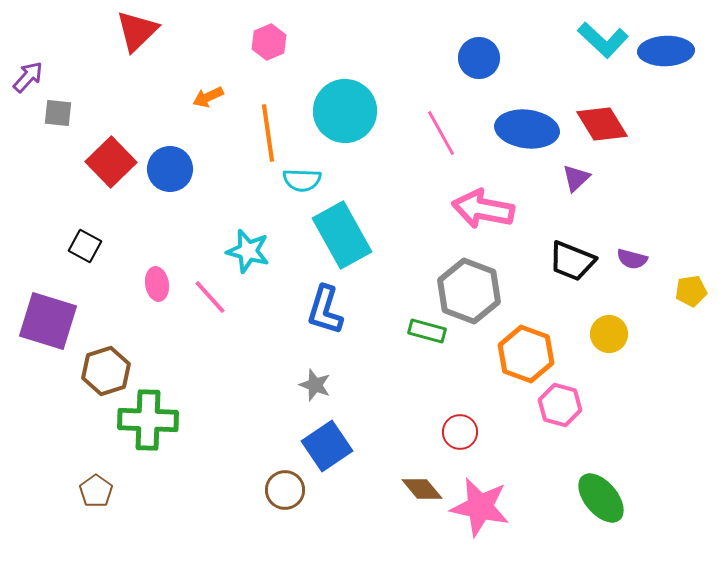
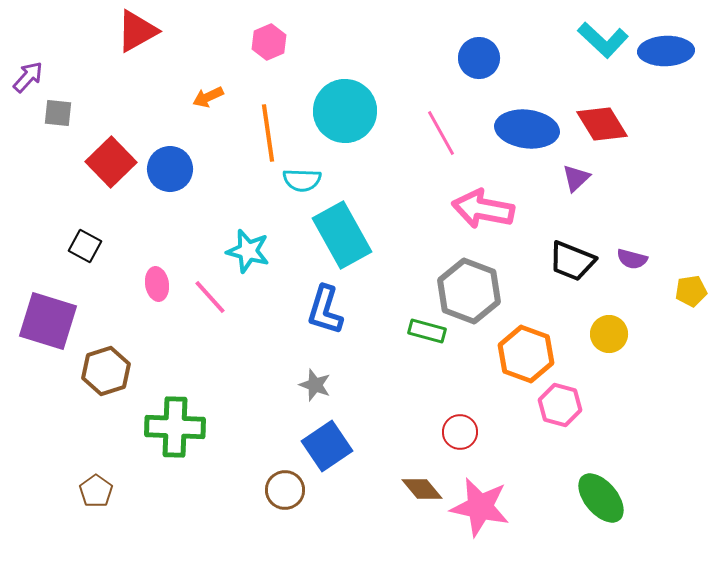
red triangle at (137, 31): rotated 15 degrees clockwise
green cross at (148, 420): moved 27 px right, 7 px down
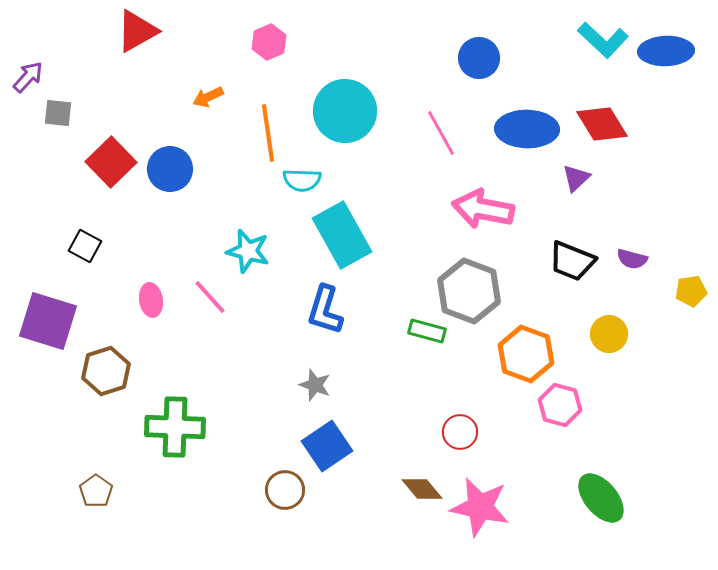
blue ellipse at (527, 129): rotated 6 degrees counterclockwise
pink ellipse at (157, 284): moved 6 px left, 16 px down
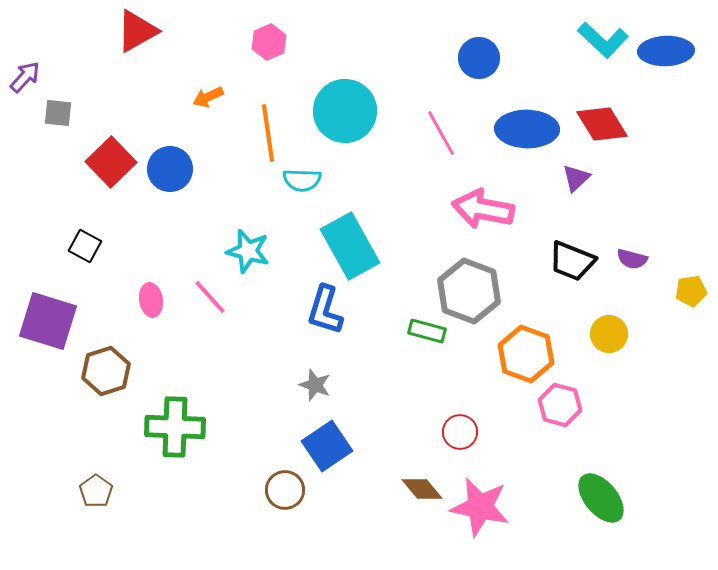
purple arrow at (28, 77): moved 3 px left
cyan rectangle at (342, 235): moved 8 px right, 11 px down
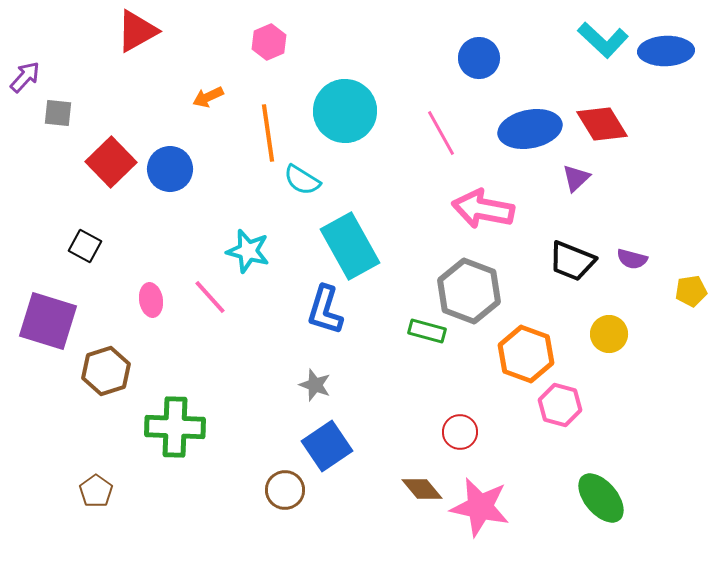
blue ellipse at (527, 129): moved 3 px right; rotated 12 degrees counterclockwise
cyan semicircle at (302, 180): rotated 30 degrees clockwise
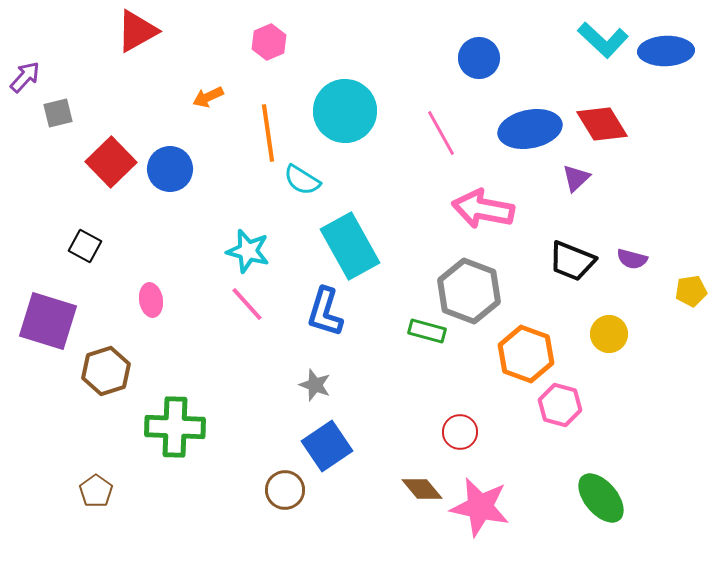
gray square at (58, 113): rotated 20 degrees counterclockwise
pink line at (210, 297): moved 37 px right, 7 px down
blue L-shape at (325, 310): moved 2 px down
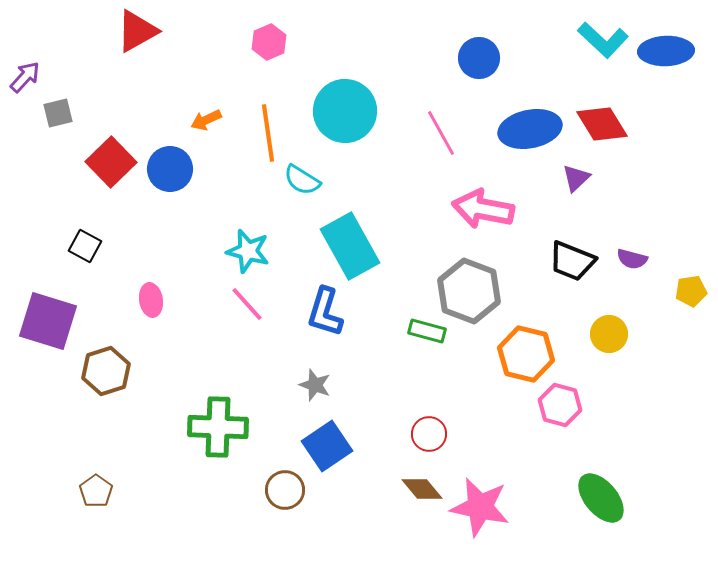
orange arrow at (208, 97): moved 2 px left, 23 px down
orange hexagon at (526, 354): rotated 6 degrees counterclockwise
green cross at (175, 427): moved 43 px right
red circle at (460, 432): moved 31 px left, 2 px down
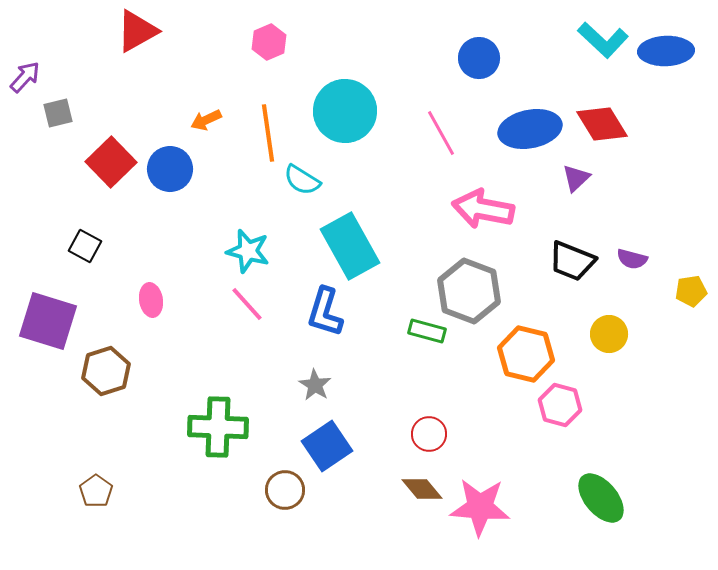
gray star at (315, 385): rotated 12 degrees clockwise
pink star at (480, 507): rotated 8 degrees counterclockwise
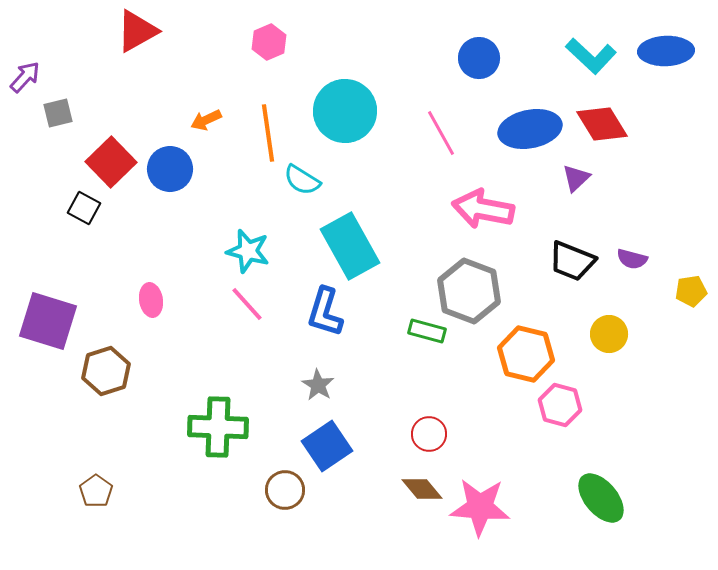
cyan L-shape at (603, 40): moved 12 px left, 16 px down
black square at (85, 246): moved 1 px left, 38 px up
gray star at (315, 385): moved 3 px right
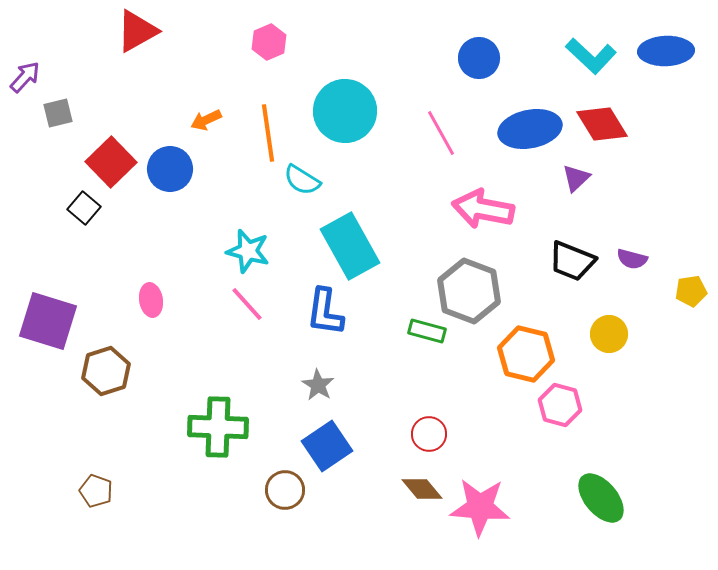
black square at (84, 208): rotated 12 degrees clockwise
blue L-shape at (325, 312): rotated 9 degrees counterclockwise
brown pentagon at (96, 491): rotated 16 degrees counterclockwise
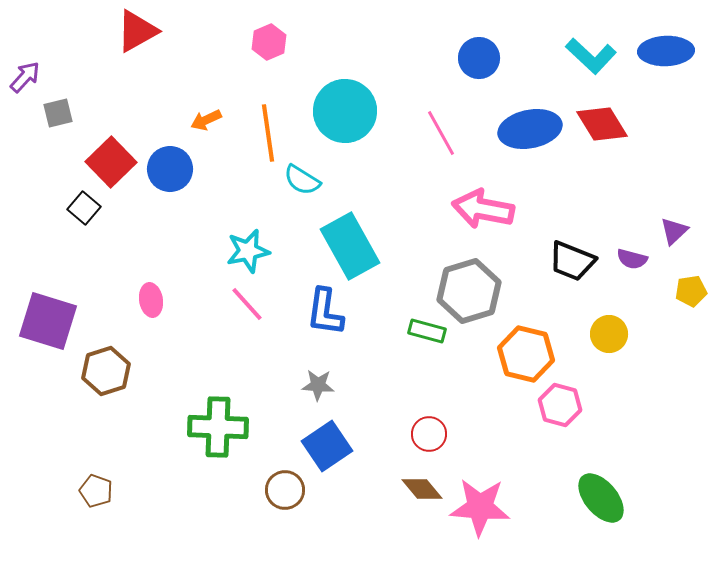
purple triangle at (576, 178): moved 98 px right, 53 px down
cyan star at (248, 251): rotated 27 degrees counterclockwise
gray hexagon at (469, 291): rotated 22 degrees clockwise
gray star at (318, 385): rotated 28 degrees counterclockwise
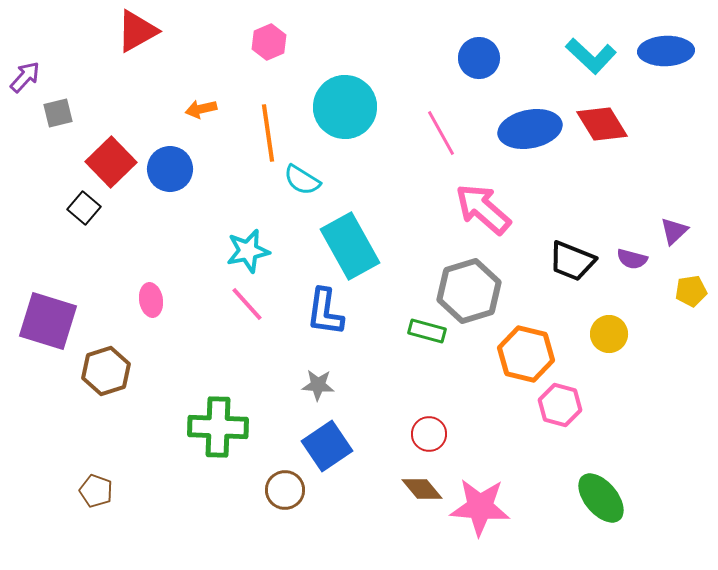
cyan circle at (345, 111): moved 4 px up
orange arrow at (206, 120): moved 5 px left, 11 px up; rotated 12 degrees clockwise
pink arrow at (483, 209): rotated 30 degrees clockwise
